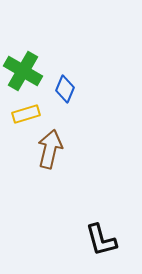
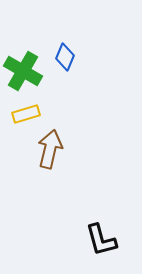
blue diamond: moved 32 px up
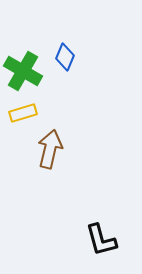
yellow rectangle: moved 3 px left, 1 px up
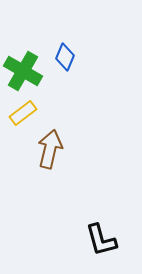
yellow rectangle: rotated 20 degrees counterclockwise
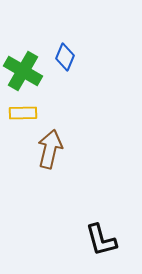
yellow rectangle: rotated 36 degrees clockwise
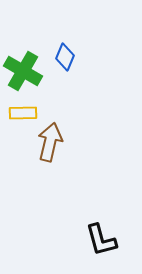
brown arrow: moved 7 px up
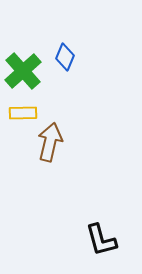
green cross: rotated 18 degrees clockwise
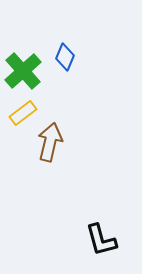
yellow rectangle: rotated 36 degrees counterclockwise
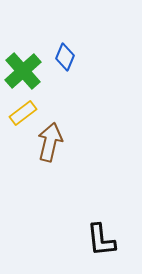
black L-shape: rotated 9 degrees clockwise
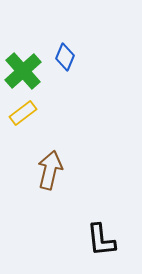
brown arrow: moved 28 px down
